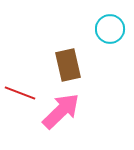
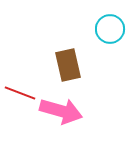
pink arrow: rotated 60 degrees clockwise
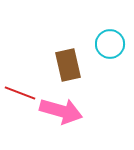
cyan circle: moved 15 px down
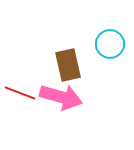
pink arrow: moved 14 px up
